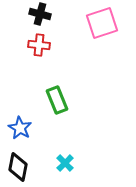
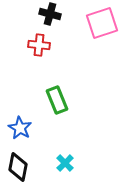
black cross: moved 10 px right
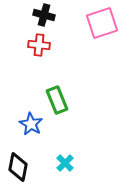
black cross: moved 6 px left, 1 px down
blue star: moved 11 px right, 4 px up
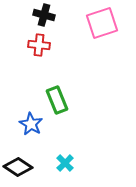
black diamond: rotated 68 degrees counterclockwise
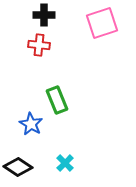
black cross: rotated 15 degrees counterclockwise
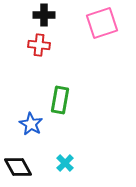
green rectangle: moved 3 px right; rotated 32 degrees clockwise
black diamond: rotated 28 degrees clockwise
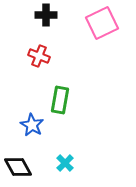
black cross: moved 2 px right
pink square: rotated 8 degrees counterclockwise
red cross: moved 11 px down; rotated 15 degrees clockwise
blue star: moved 1 px right, 1 px down
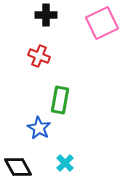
blue star: moved 7 px right, 3 px down
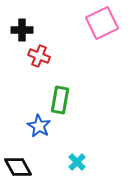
black cross: moved 24 px left, 15 px down
blue star: moved 2 px up
cyan cross: moved 12 px right, 1 px up
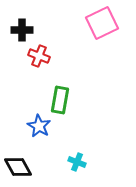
cyan cross: rotated 24 degrees counterclockwise
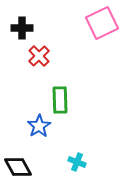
black cross: moved 2 px up
red cross: rotated 25 degrees clockwise
green rectangle: rotated 12 degrees counterclockwise
blue star: rotated 10 degrees clockwise
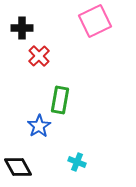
pink square: moved 7 px left, 2 px up
green rectangle: rotated 12 degrees clockwise
